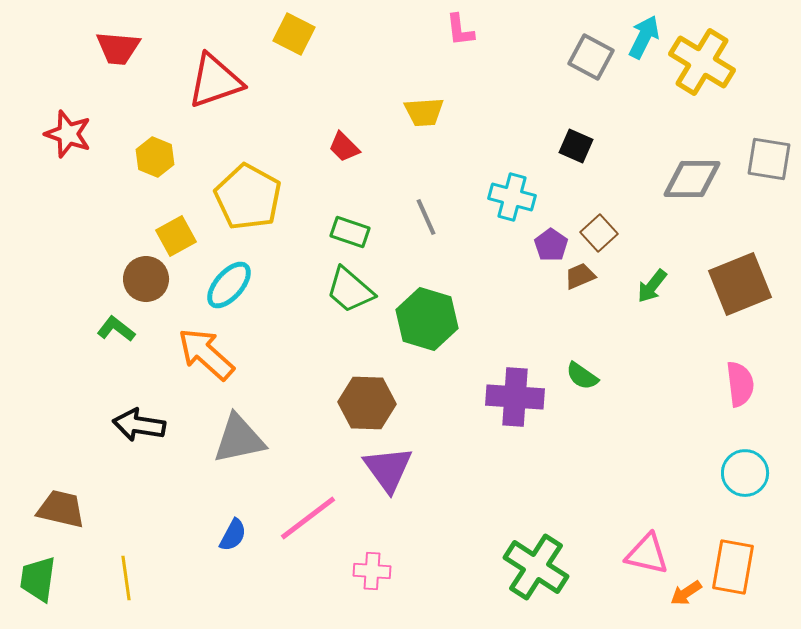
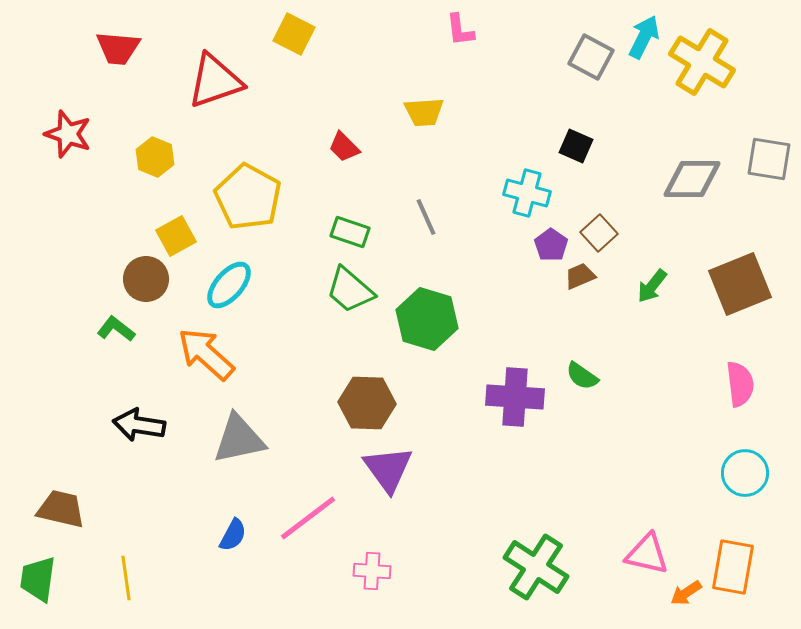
cyan cross at (512, 197): moved 15 px right, 4 px up
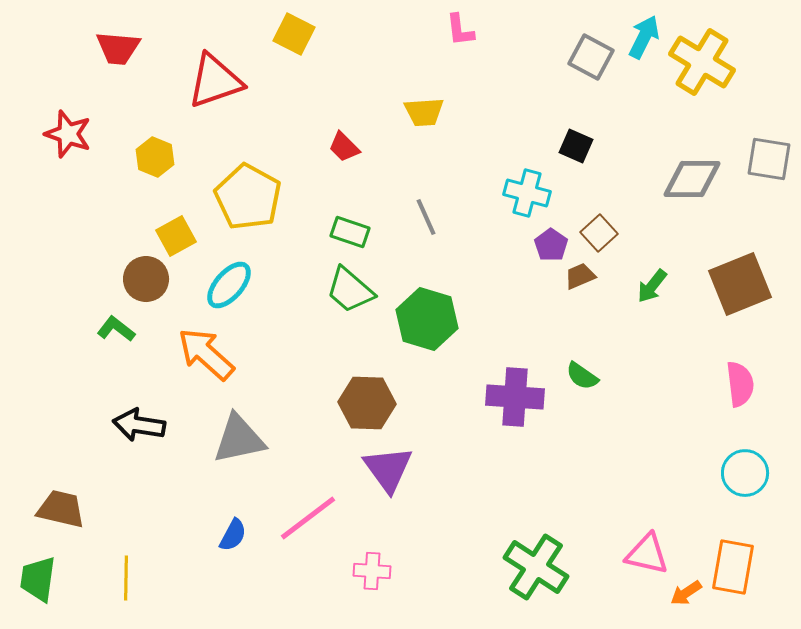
yellow line at (126, 578): rotated 9 degrees clockwise
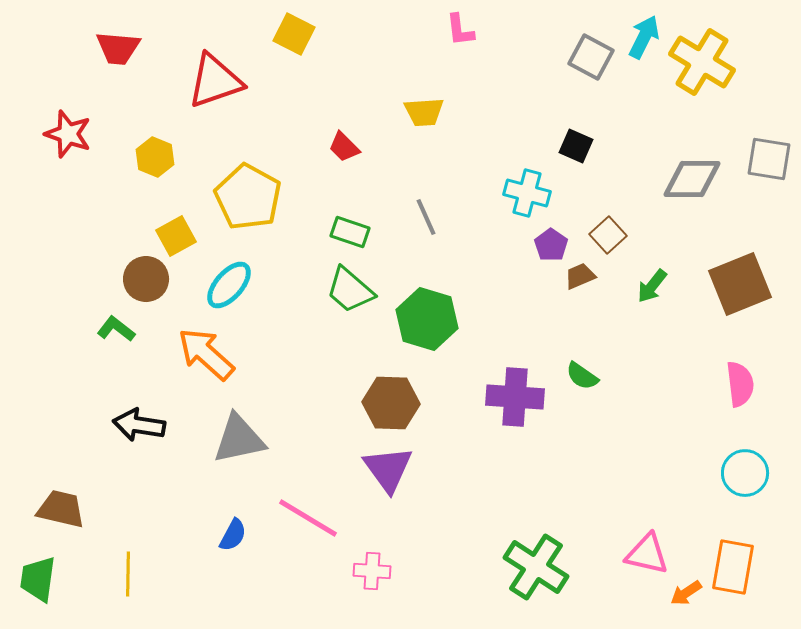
brown square at (599, 233): moved 9 px right, 2 px down
brown hexagon at (367, 403): moved 24 px right
pink line at (308, 518): rotated 68 degrees clockwise
yellow line at (126, 578): moved 2 px right, 4 px up
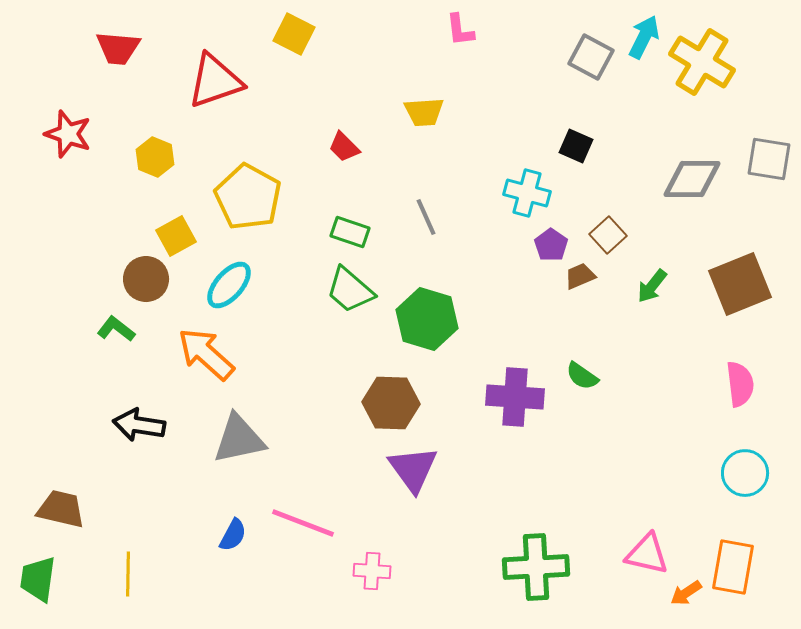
purple triangle at (388, 469): moved 25 px right
pink line at (308, 518): moved 5 px left, 5 px down; rotated 10 degrees counterclockwise
green cross at (536, 567): rotated 36 degrees counterclockwise
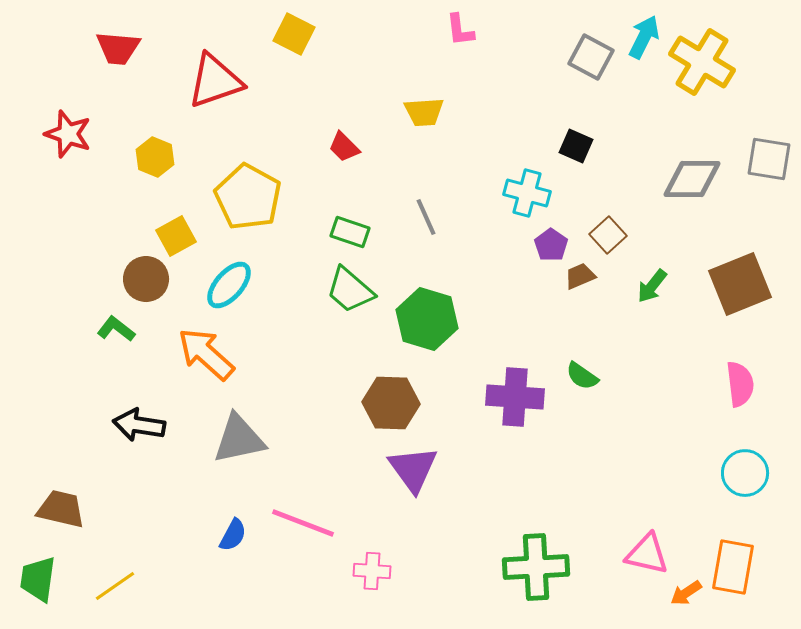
yellow line at (128, 574): moved 13 px left, 12 px down; rotated 54 degrees clockwise
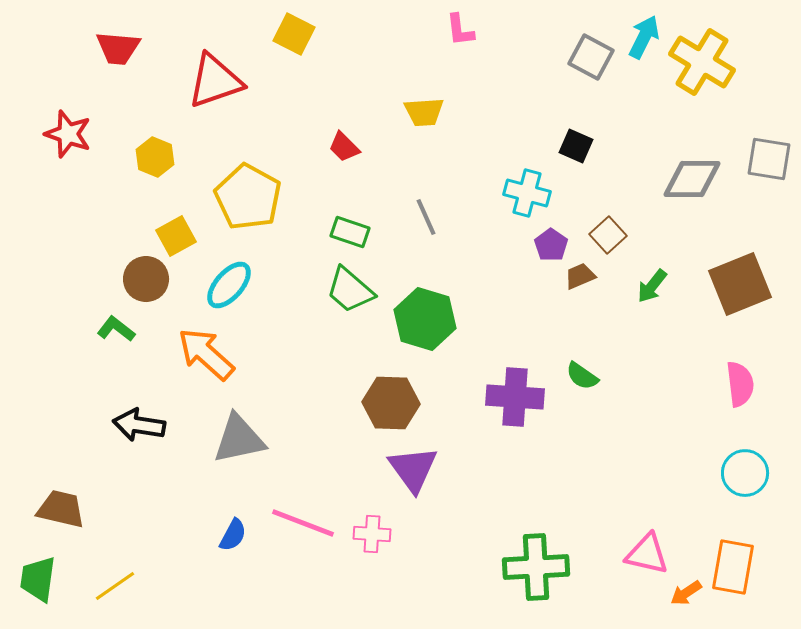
green hexagon at (427, 319): moved 2 px left
pink cross at (372, 571): moved 37 px up
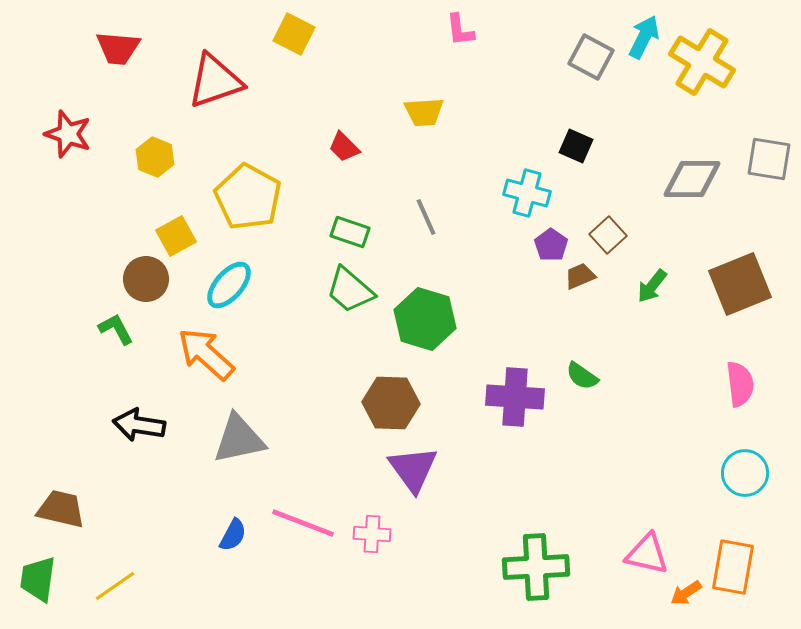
green L-shape at (116, 329): rotated 24 degrees clockwise
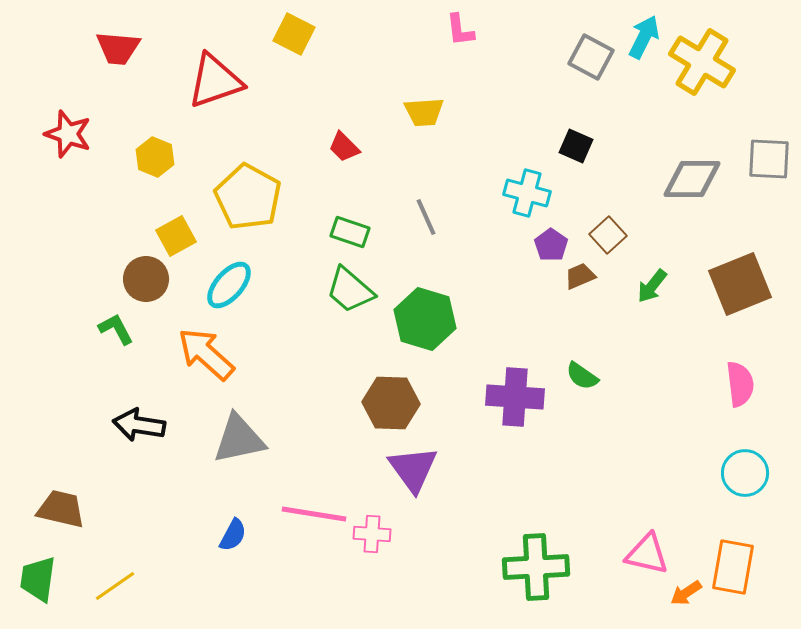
gray square at (769, 159): rotated 6 degrees counterclockwise
pink line at (303, 523): moved 11 px right, 9 px up; rotated 12 degrees counterclockwise
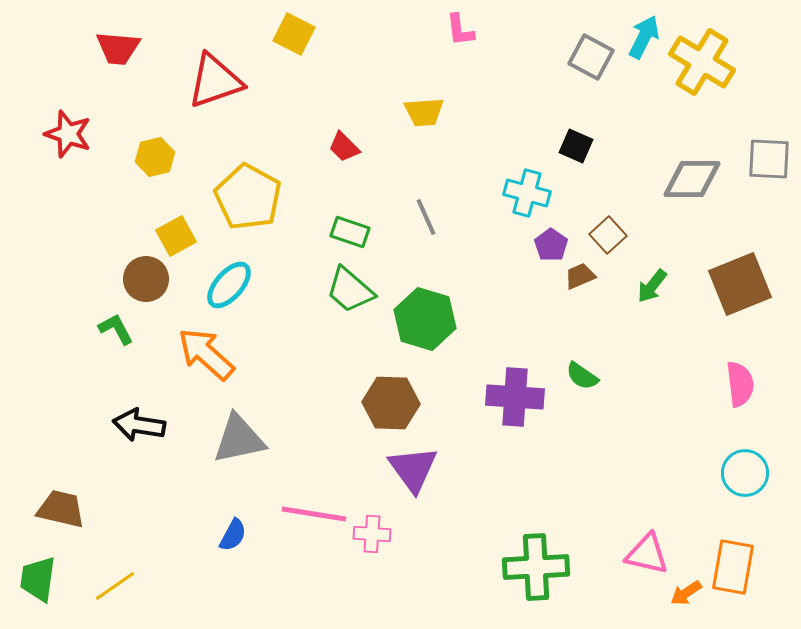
yellow hexagon at (155, 157): rotated 24 degrees clockwise
